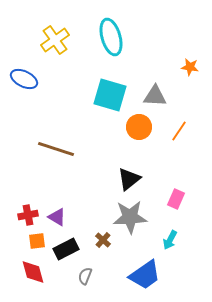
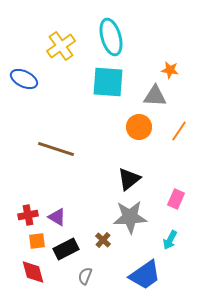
yellow cross: moved 6 px right, 6 px down
orange star: moved 20 px left, 3 px down
cyan square: moved 2 px left, 13 px up; rotated 12 degrees counterclockwise
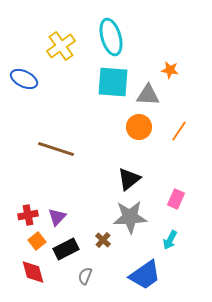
cyan square: moved 5 px right
gray triangle: moved 7 px left, 1 px up
purple triangle: rotated 42 degrees clockwise
orange square: rotated 30 degrees counterclockwise
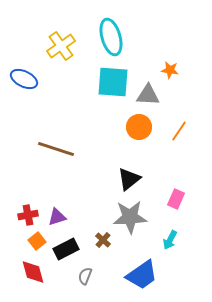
purple triangle: rotated 30 degrees clockwise
blue trapezoid: moved 3 px left
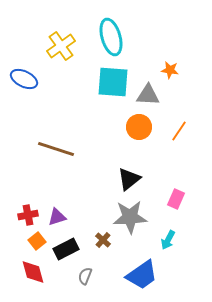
cyan arrow: moved 2 px left
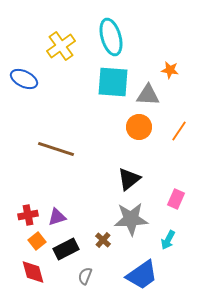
gray star: moved 1 px right, 2 px down
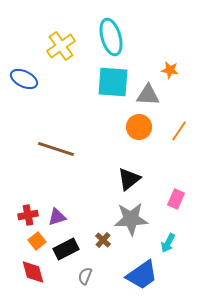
cyan arrow: moved 3 px down
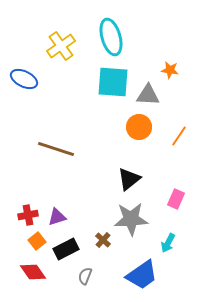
orange line: moved 5 px down
red diamond: rotated 20 degrees counterclockwise
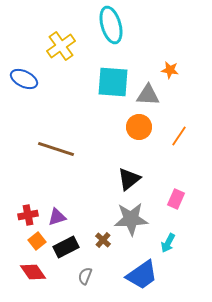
cyan ellipse: moved 12 px up
black rectangle: moved 2 px up
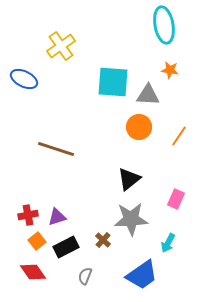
cyan ellipse: moved 53 px right; rotated 6 degrees clockwise
